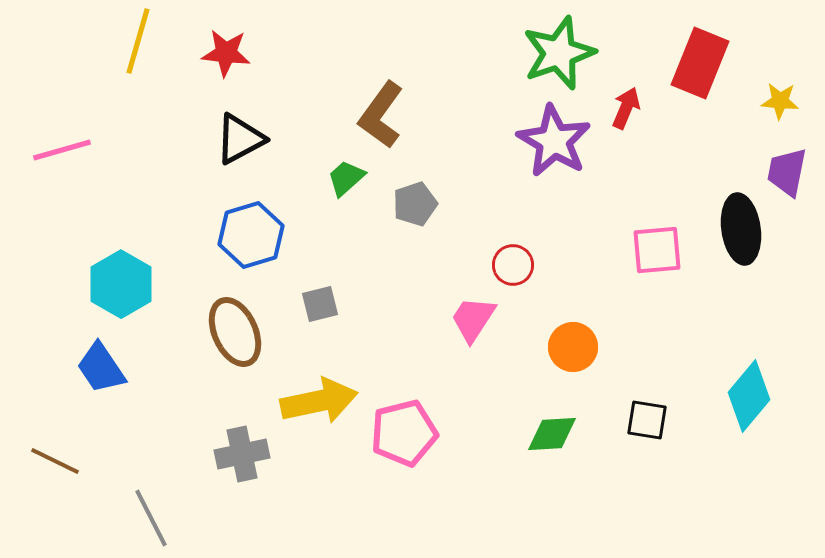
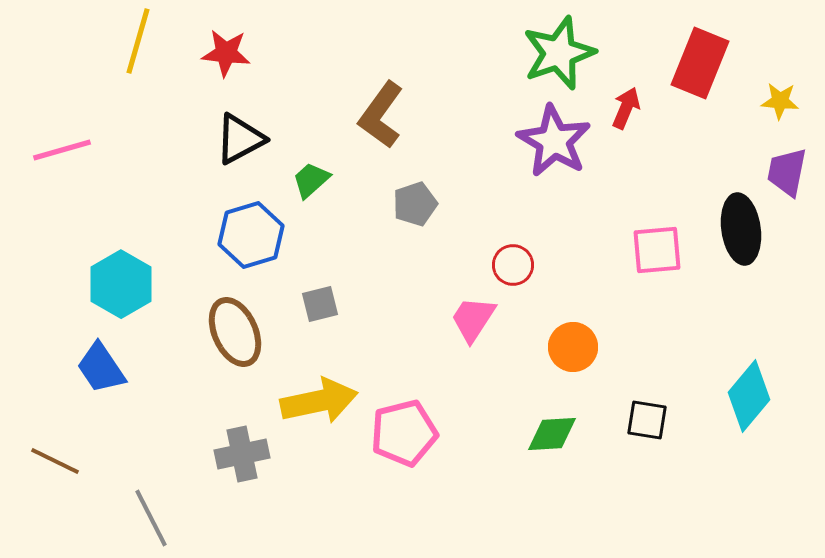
green trapezoid: moved 35 px left, 2 px down
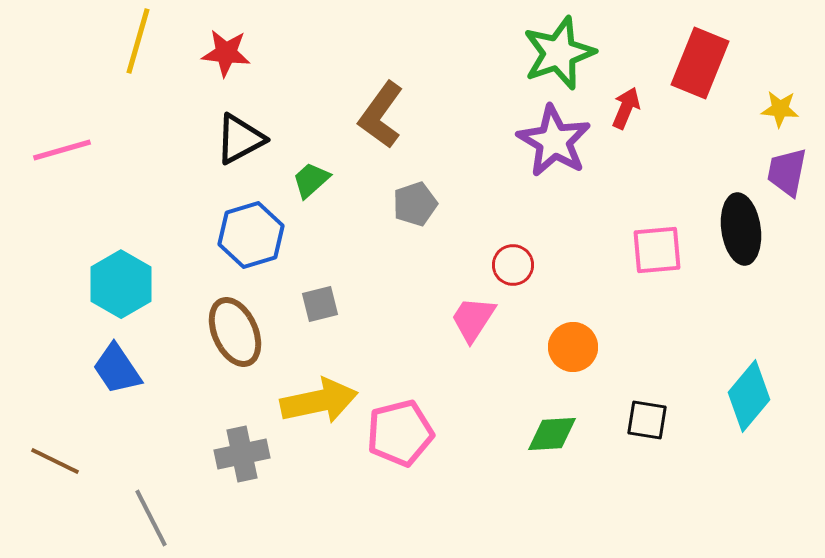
yellow star: moved 8 px down
blue trapezoid: moved 16 px right, 1 px down
pink pentagon: moved 4 px left
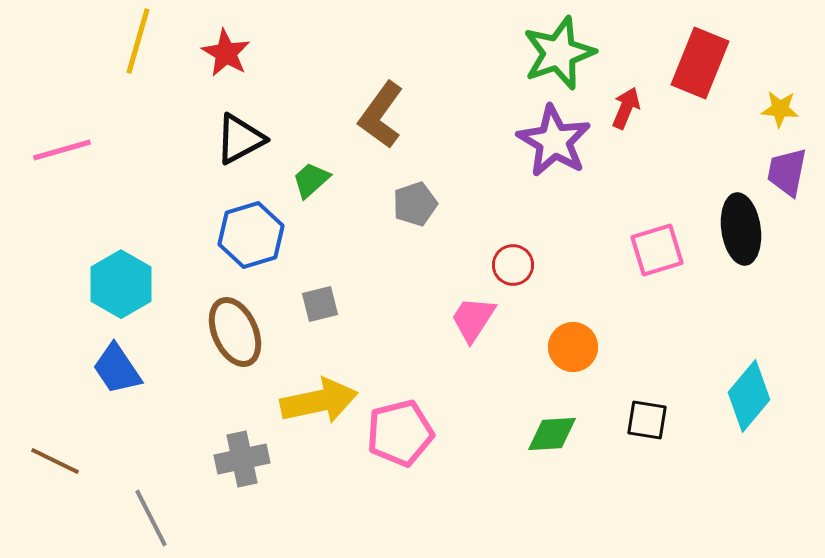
red star: rotated 24 degrees clockwise
pink square: rotated 12 degrees counterclockwise
gray cross: moved 5 px down
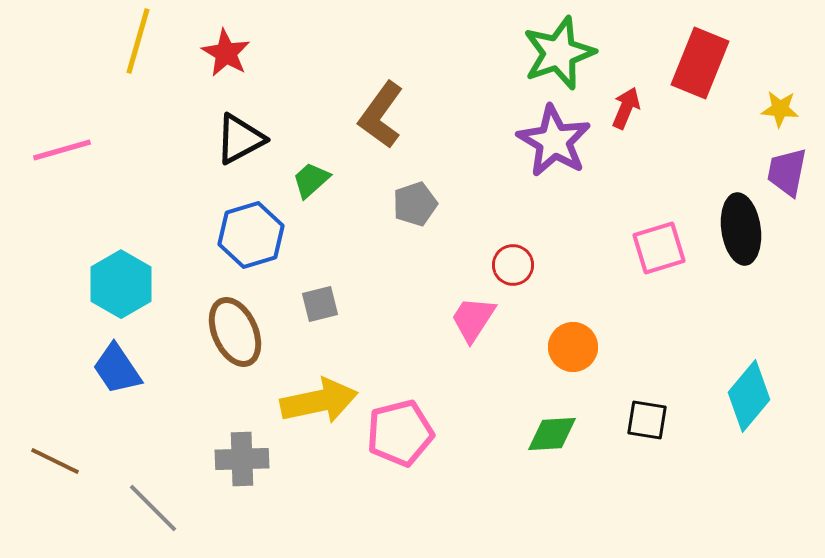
pink square: moved 2 px right, 2 px up
gray cross: rotated 10 degrees clockwise
gray line: moved 2 px right, 10 px up; rotated 18 degrees counterclockwise
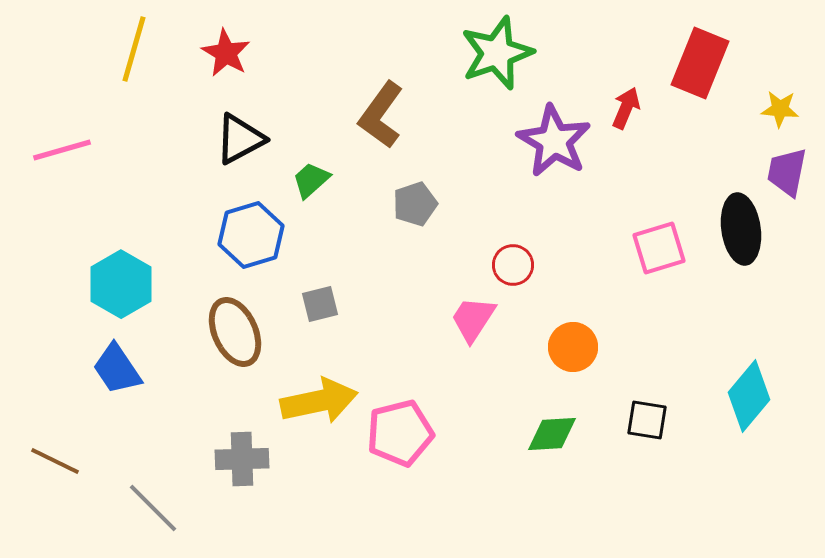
yellow line: moved 4 px left, 8 px down
green star: moved 62 px left
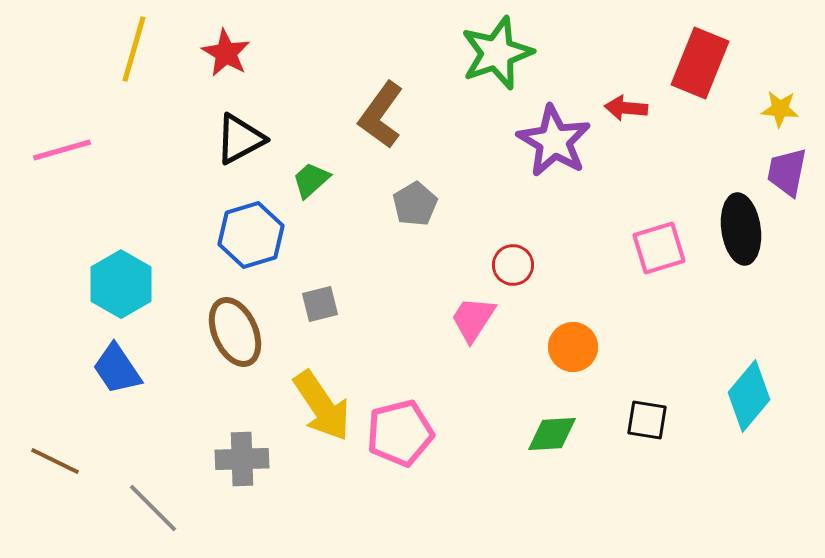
red arrow: rotated 108 degrees counterclockwise
gray pentagon: rotated 12 degrees counterclockwise
yellow arrow: moved 3 px right, 5 px down; rotated 68 degrees clockwise
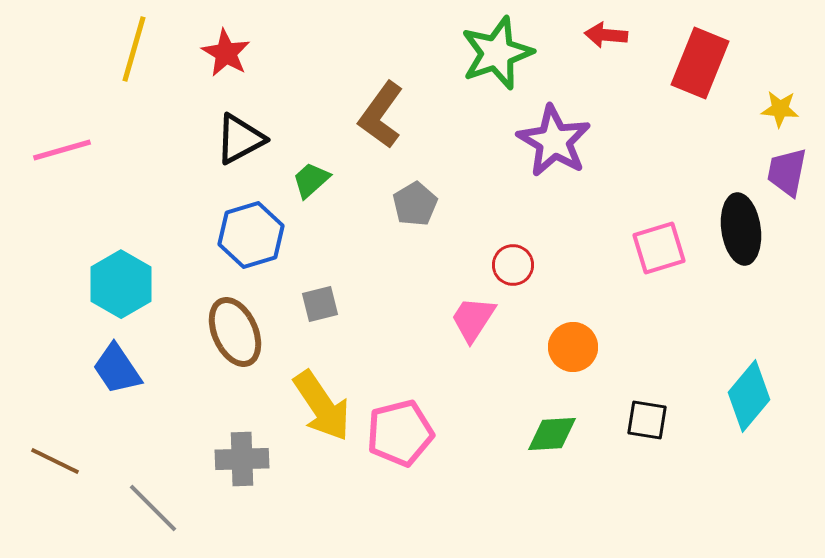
red arrow: moved 20 px left, 73 px up
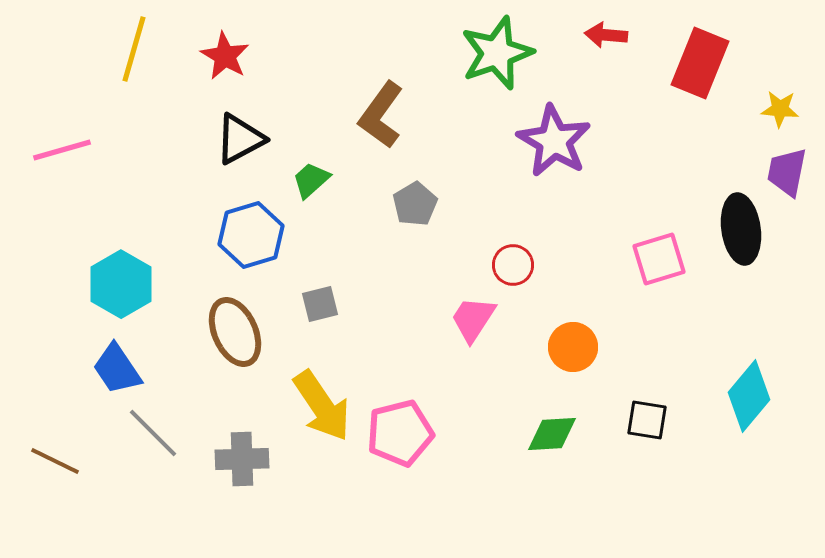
red star: moved 1 px left, 3 px down
pink square: moved 11 px down
gray line: moved 75 px up
